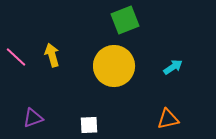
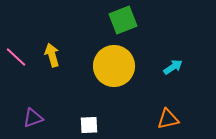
green square: moved 2 px left
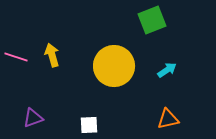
green square: moved 29 px right
pink line: rotated 25 degrees counterclockwise
cyan arrow: moved 6 px left, 3 px down
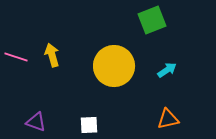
purple triangle: moved 3 px right, 4 px down; rotated 40 degrees clockwise
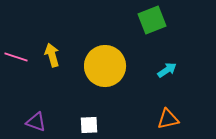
yellow circle: moved 9 px left
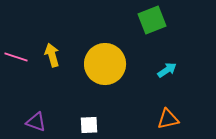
yellow circle: moved 2 px up
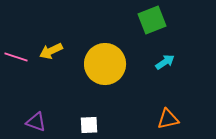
yellow arrow: moved 1 px left, 4 px up; rotated 100 degrees counterclockwise
cyan arrow: moved 2 px left, 8 px up
